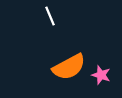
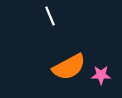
pink star: rotated 18 degrees counterclockwise
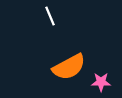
pink star: moved 7 px down
